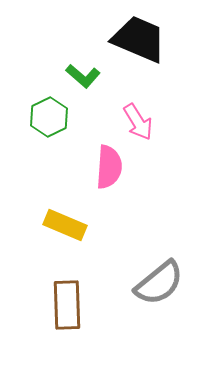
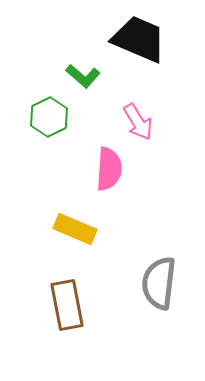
pink semicircle: moved 2 px down
yellow rectangle: moved 10 px right, 4 px down
gray semicircle: rotated 136 degrees clockwise
brown rectangle: rotated 9 degrees counterclockwise
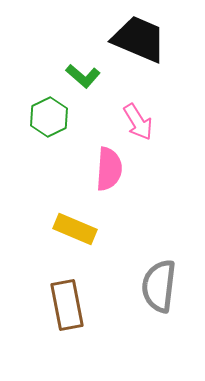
gray semicircle: moved 3 px down
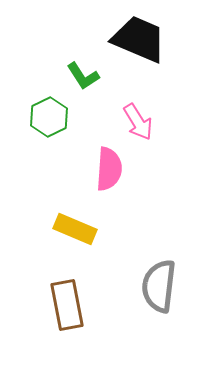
green L-shape: rotated 16 degrees clockwise
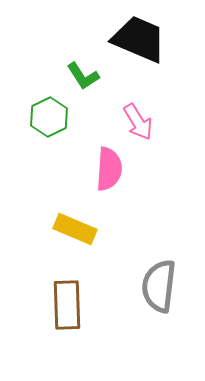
brown rectangle: rotated 9 degrees clockwise
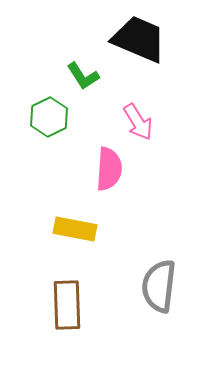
yellow rectangle: rotated 12 degrees counterclockwise
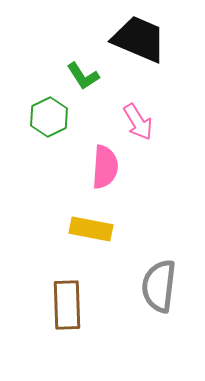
pink semicircle: moved 4 px left, 2 px up
yellow rectangle: moved 16 px right
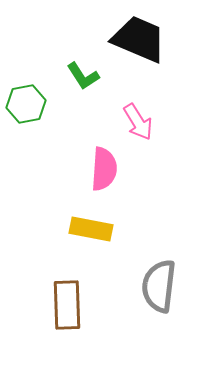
green hexagon: moved 23 px left, 13 px up; rotated 15 degrees clockwise
pink semicircle: moved 1 px left, 2 px down
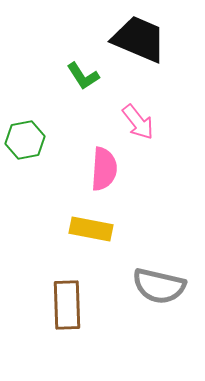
green hexagon: moved 1 px left, 36 px down
pink arrow: rotated 6 degrees counterclockwise
gray semicircle: rotated 84 degrees counterclockwise
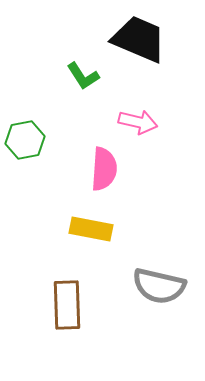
pink arrow: rotated 39 degrees counterclockwise
